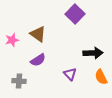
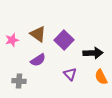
purple square: moved 11 px left, 26 px down
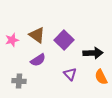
brown triangle: moved 1 px left, 1 px down
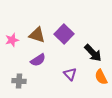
brown triangle: rotated 18 degrees counterclockwise
purple square: moved 6 px up
black arrow: rotated 48 degrees clockwise
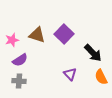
purple semicircle: moved 18 px left
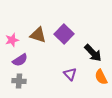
brown triangle: moved 1 px right
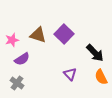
black arrow: moved 2 px right
purple semicircle: moved 2 px right, 1 px up
gray cross: moved 2 px left, 2 px down; rotated 32 degrees clockwise
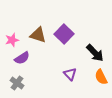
purple semicircle: moved 1 px up
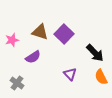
brown triangle: moved 2 px right, 3 px up
purple semicircle: moved 11 px right, 1 px up
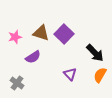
brown triangle: moved 1 px right, 1 px down
pink star: moved 3 px right, 3 px up
orange semicircle: moved 1 px left, 2 px up; rotated 56 degrees clockwise
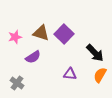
purple triangle: rotated 40 degrees counterclockwise
